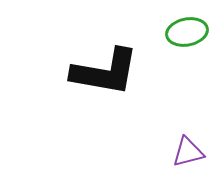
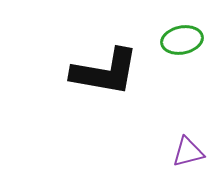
green ellipse: moved 5 px left, 8 px down
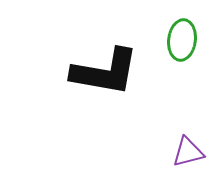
green ellipse: rotated 72 degrees counterclockwise
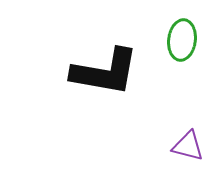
purple triangle: moved 6 px up; rotated 28 degrees clockwise
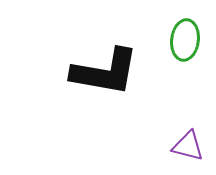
green ellipse: moved 3 px right
